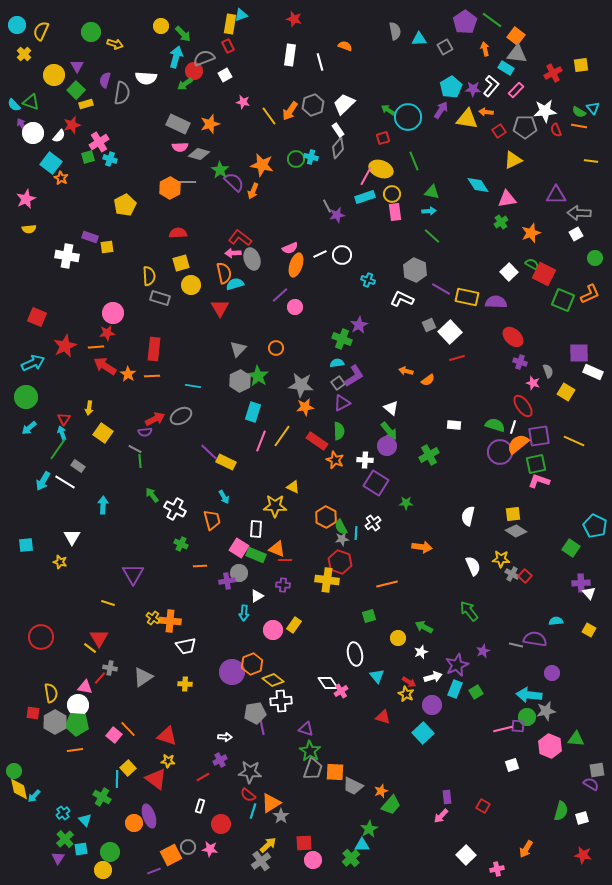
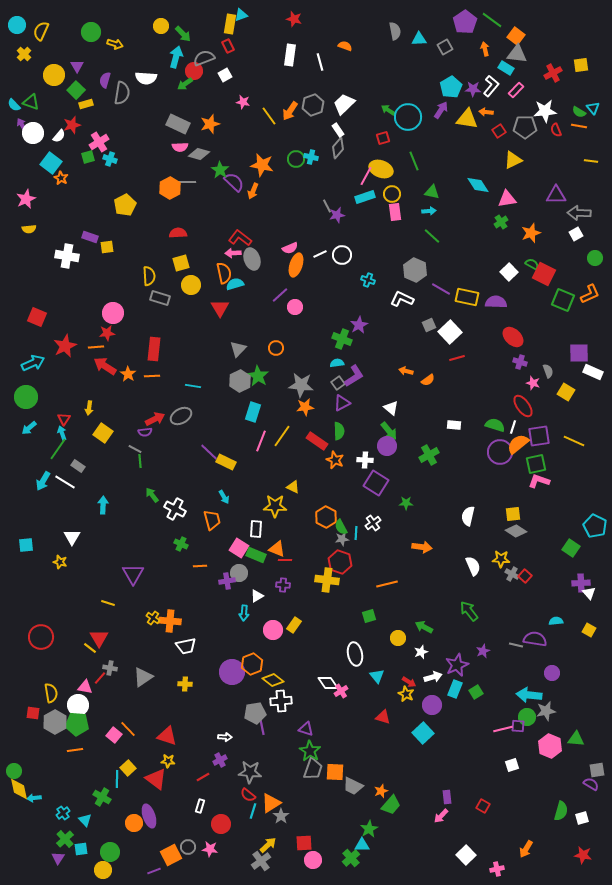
cyan arrow at (34, 796): moved 2 px down; rotated 40 degrees clockwise
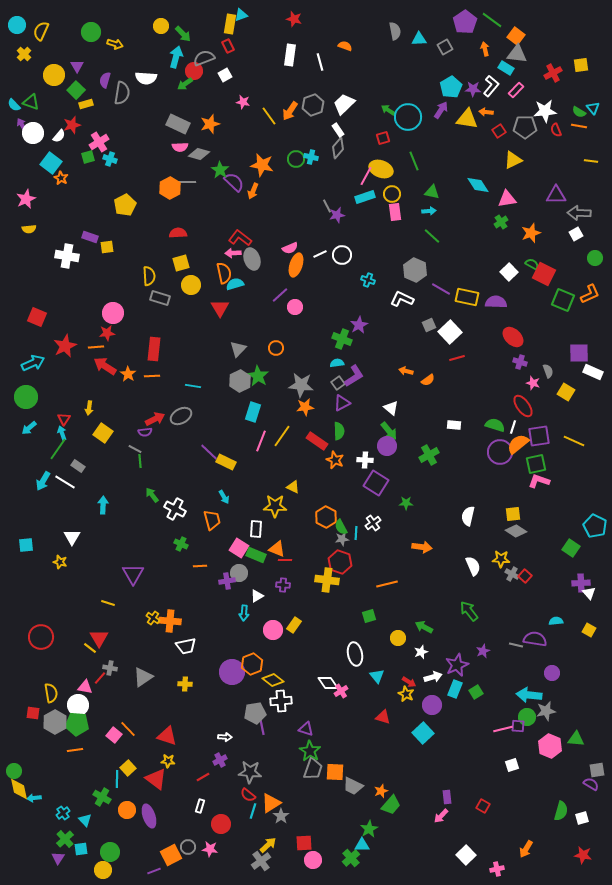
orange circle at (134, 823): moved 7 px left, 13 px up
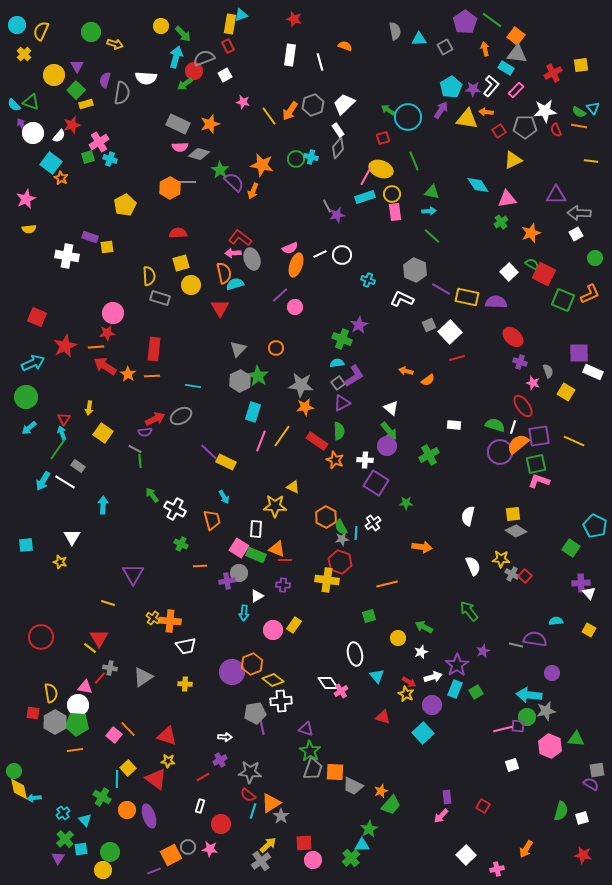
purple star at (457, 665): rotated 10 degrees counterclockwise
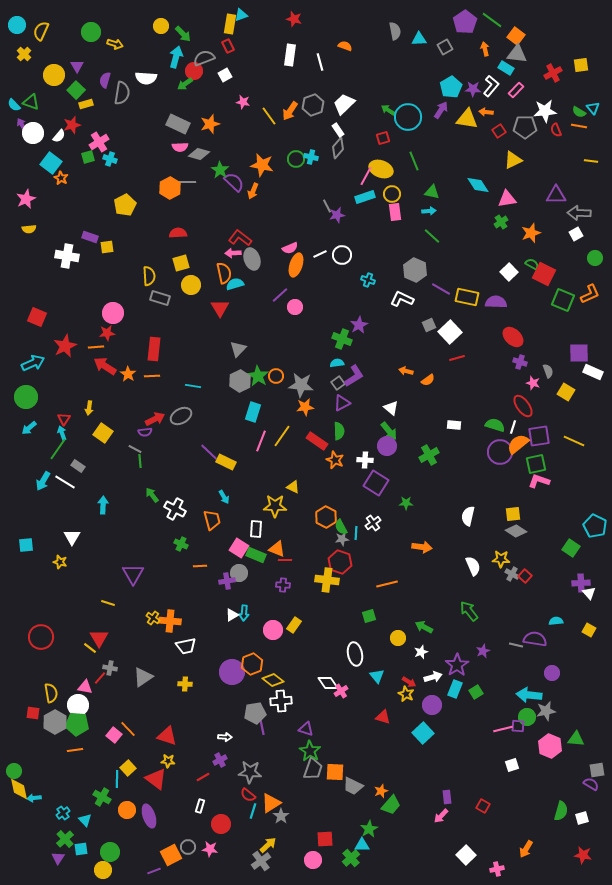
orange circle at (276, 348): moved 28 px down
white triangle at (257, 596): moved 25 px left, 19 px down
red square at (304, 843): moved 21 px right, 4 px up
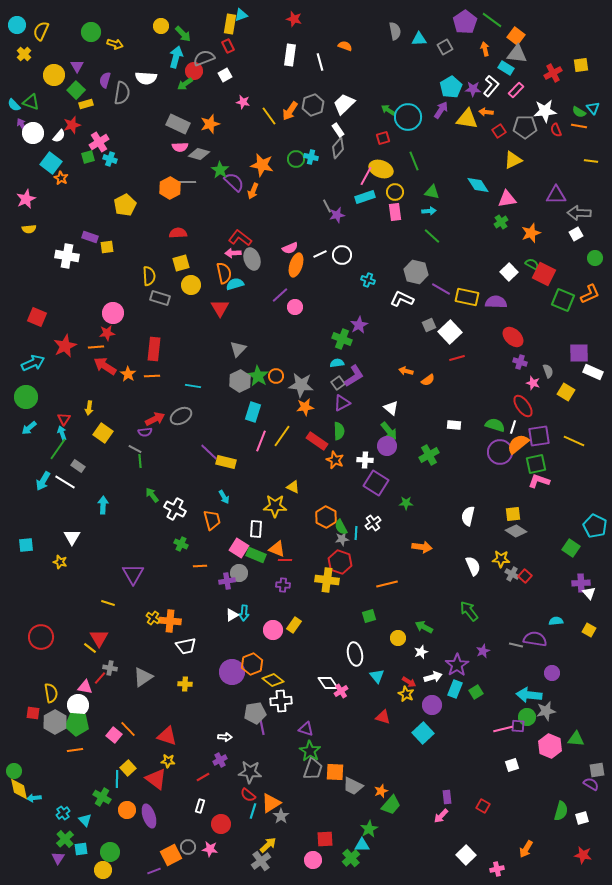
yellow circle at (392, 194): moved 3 px right, 2 px up
gray hexagon at (415, 270): moved 1 px right, 2 px down; rotated 10 degrees counterclockwise
yellow rectangle at (226, 462): rotated 12 degrees counterclockwise
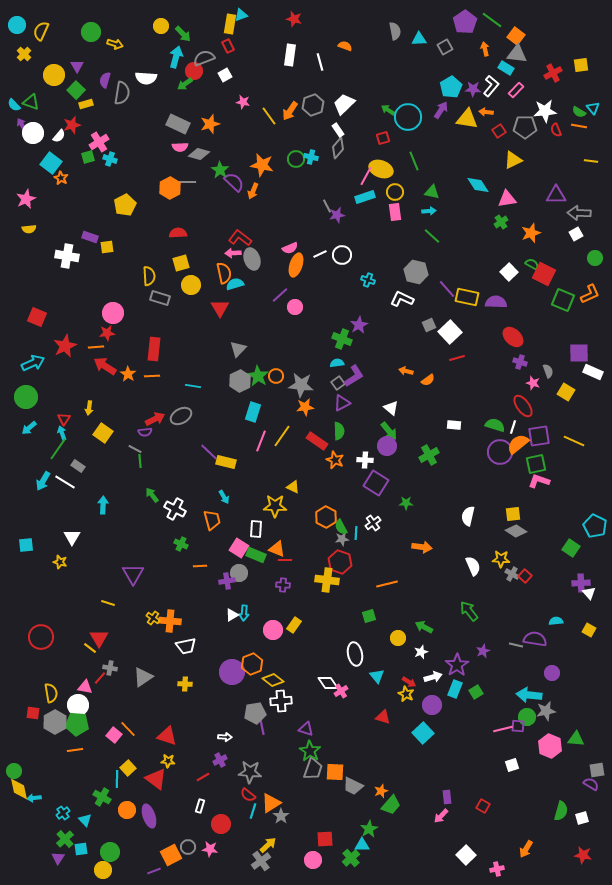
purple line at (441, 289): moved 6 px right; rotated 18 degrees clockwise
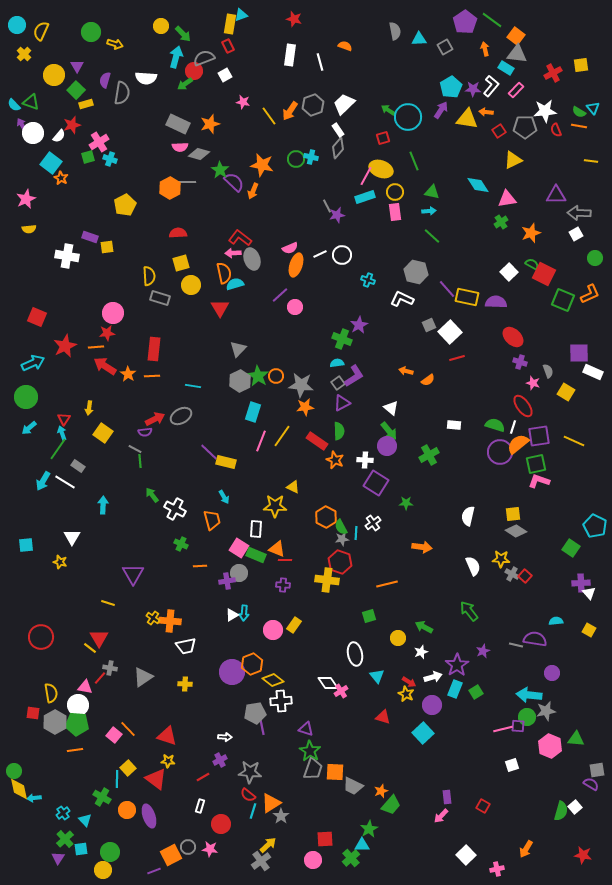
white square at (582, 818): moved 7 px left, 11 px up; rotated 24 degrees counterclockwise
